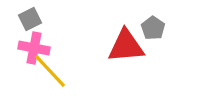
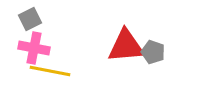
gray pentagon: moved 24 px down; rotated 15 degrees counterclockwise
yellow line: rotated 36 degrees counterclockwise
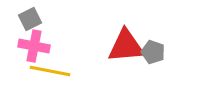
pink cross: moved 2 px up
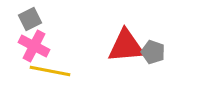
pink cross: rotated 16 degrees clockwise
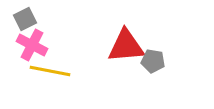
gray square: moved 5 px left
pink cross: moved 2 px left, 1 px up
gray pentagon: moved 9 px down; rotated 10 degrees counterclockwise
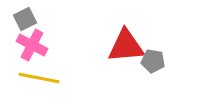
yellow line: moved 11 px left, 7 px down
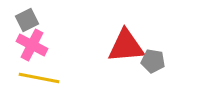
gray square: moved 2 px right, 1 px down
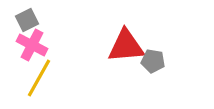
yellow line: rotated 72 degrees counterclockwise
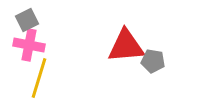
pink cross: moved 3 px left; rotated 16 degrees counterclockwise
yellow line: rotated 12 degrees counterclockwise
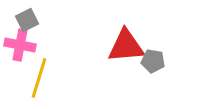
pink cross: moved 9 px left
